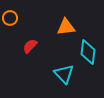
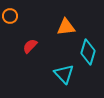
orange circle: moved 2 px up
cyan diamond: rotated 10 degrees clockwise
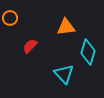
orange circle: moved 2 px down
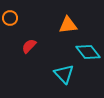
orange triangle: moved 2 px right, 2 px up
red semicircle: moved 1 px left
cyan diamond: rotated 55 degrees counterclockwise
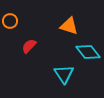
orange circle: moved 3 px down
orange triangle: moved 1 px right, 1 px down; rotated 24 degrees clockwise
cyan triangle: rotated 10 degrees clockwise
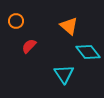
orange circle: moved 6 px right
orange triangle: rotated 24 degrees clockwise
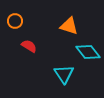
orange circle: moved 1 px left
orange triangle: rotated 24 degrees counterclockwise
red semicircle: rotated 77 degrees clockwise
